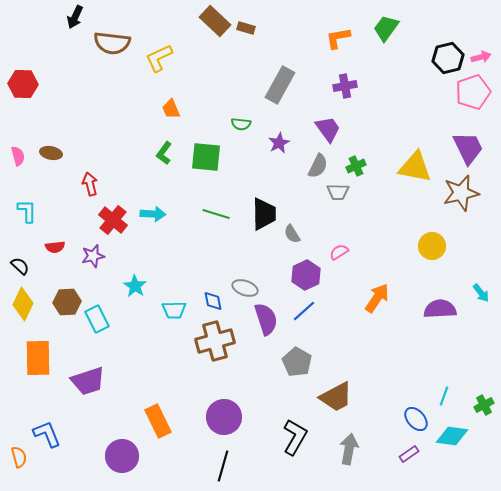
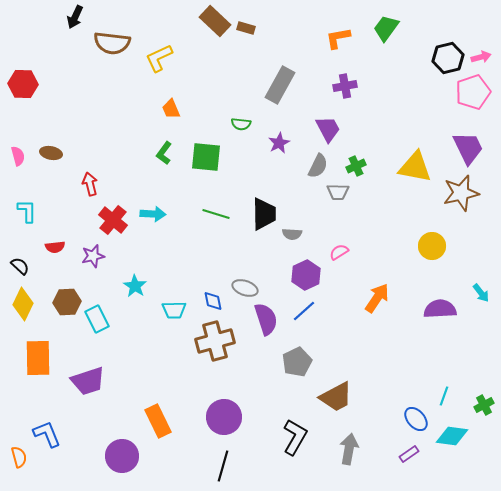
purple trapezoid at (328, 129): rotated 8 degrees clockwise
gray semicircle at (292, 234): rotated 54 degrees counterclockwise
gray pentagon at (297, 362): rotated 16 degrees clockwise
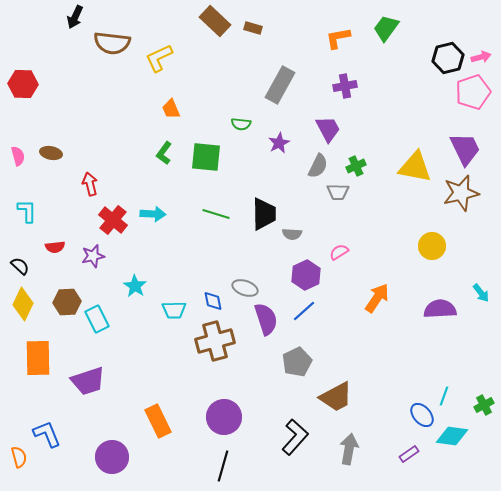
brown rectangle at (246, 28): moved 7 px right
purple trapezoid at (468, 148): moved 3 px left, 1 px down
blue ellipse at (416, 419): moved 6 px right, 4 px up
black L-shape at (295, 437): rotated 12 degrees clockwise
purple circle at (122, 456): moved 10 px left, 1 px down
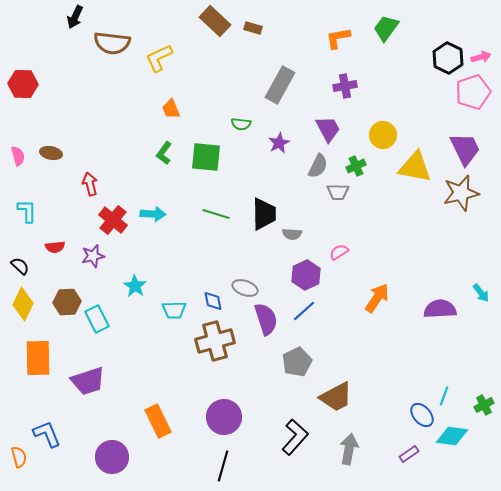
black hexagon at (448, 58): rotated 20 degrees counterclockwise
yellow circle at (432, 246): moved 49 px left, 111 px up
